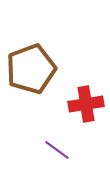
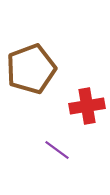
red cross: moved 1 px right, 2 px down
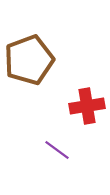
brown pentagon: moved 2 px left, 9 px up
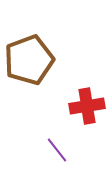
purple line: rotated 16 degrees clockwise
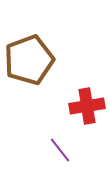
purple line: moved 3 px right
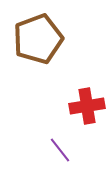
brown pentagon: moved 9 px right, 21 px up
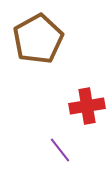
brown pentagon: rotated 9 degrees counterclockwise
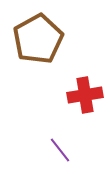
red cross: moved 2 px left, 11 px up
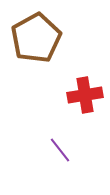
brown pentagon: moved 2 px left, 1 px up
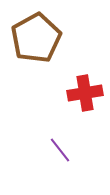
red cross: moved 2 px up
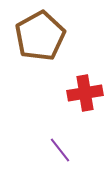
brown pentagon: moved 4 px right, 2 px up
